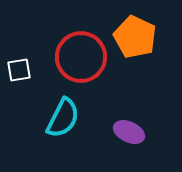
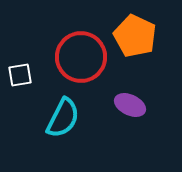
orange pentagon: moved 1 px up
white square: moved 1 px right, 5 px down
purple ellipse: moved 1 px right, 27 px up
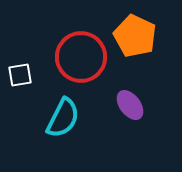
purple ellipse: rotated 28 degrees clockwise
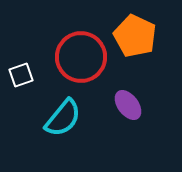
white square: moved 1 px right; rotated 10 degrees counterclockwise
purple ellipse: moved 2 px left
cyan semicircle: rotated 12 degrees clockwise
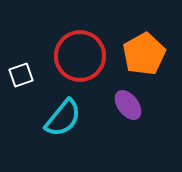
orange pentagon: moved 9 px right, 18 px down; rotated 18 degrees clockwise
red circle: moved 1 px left, 1 px up
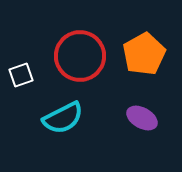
purple ellipse: moved 14 px right, 13 px down; rotated 24 degrees counterclockwise
cyan semicircle: rotated 24 degrees clockwise
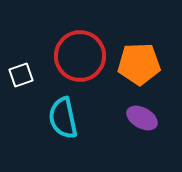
orange pentagon: moved 5 px left, 10 px down; rotated 27 degrees clockwise
cyan semicircle: rotated 105 degrees clockwise
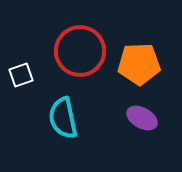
red circle: moved 5 px up
